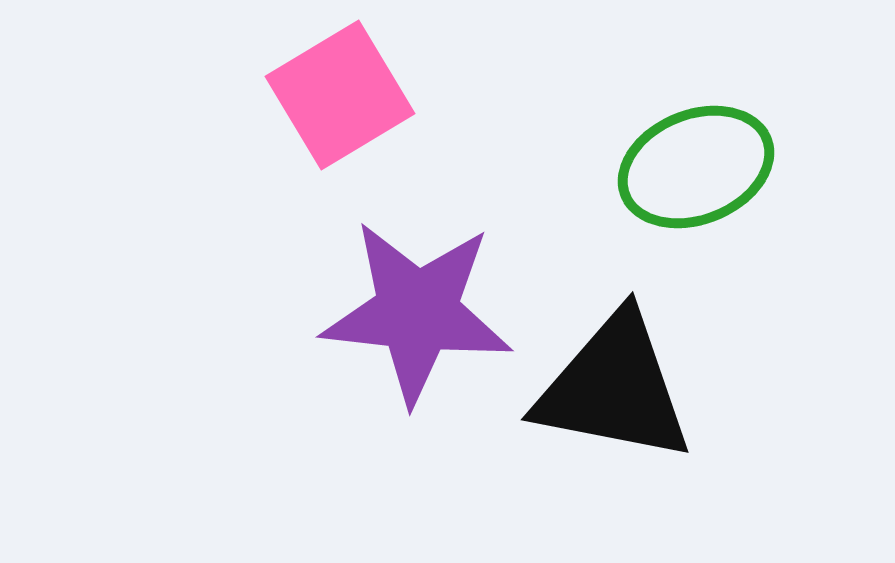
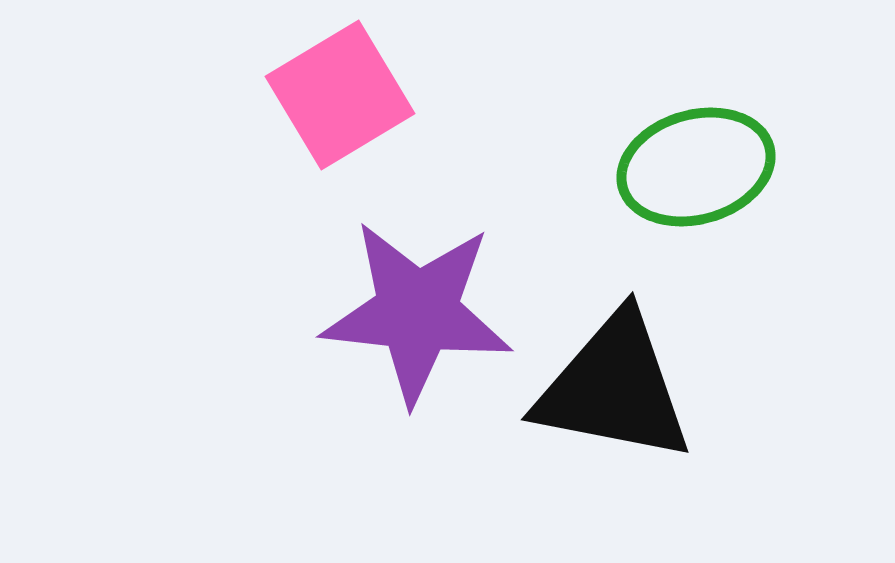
green ellipse: rotated 6 degrees clockwise
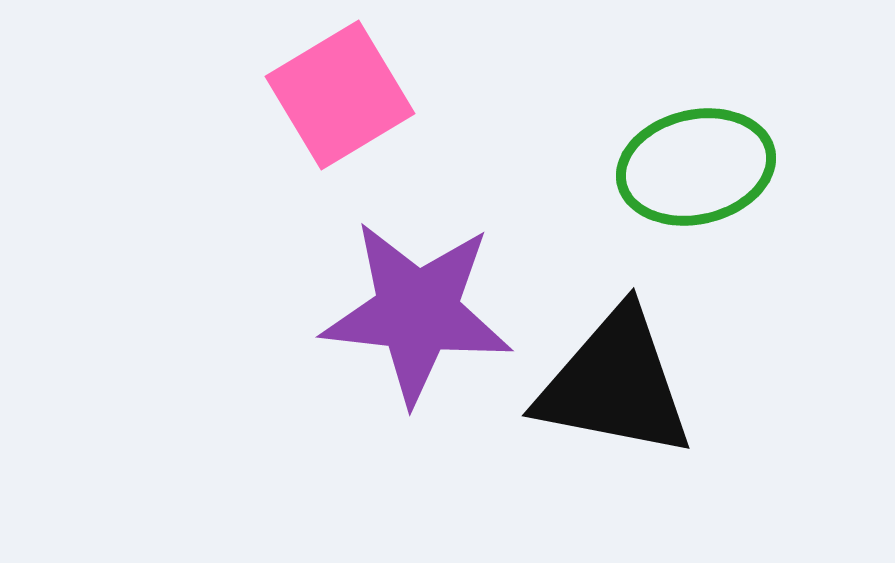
green ellipse: rotated 3 degrees clockwise
black triangle: moved 1 px right, 4 px up
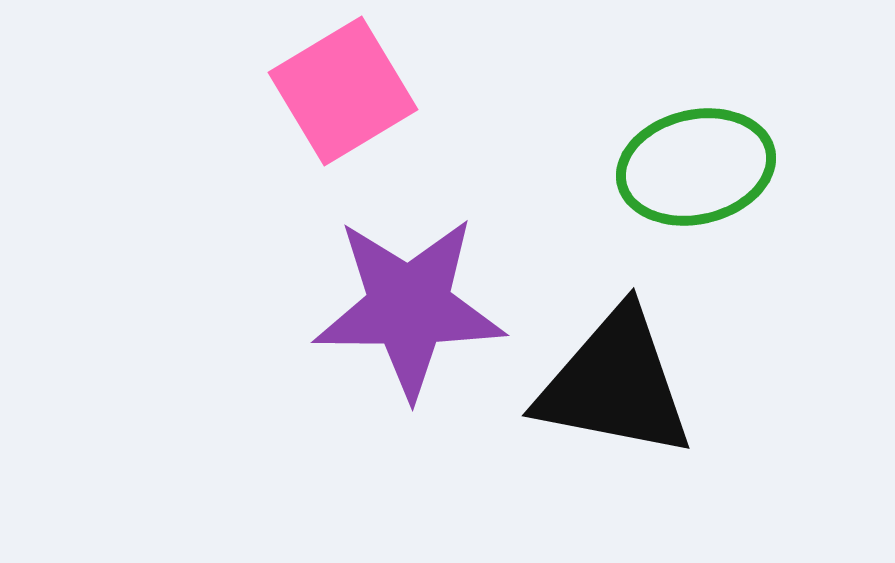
pink square: moved 3 px right, 4 px up
purple star: moved 8 px left, 5 px up; rotated 6 degrees counterclockwise
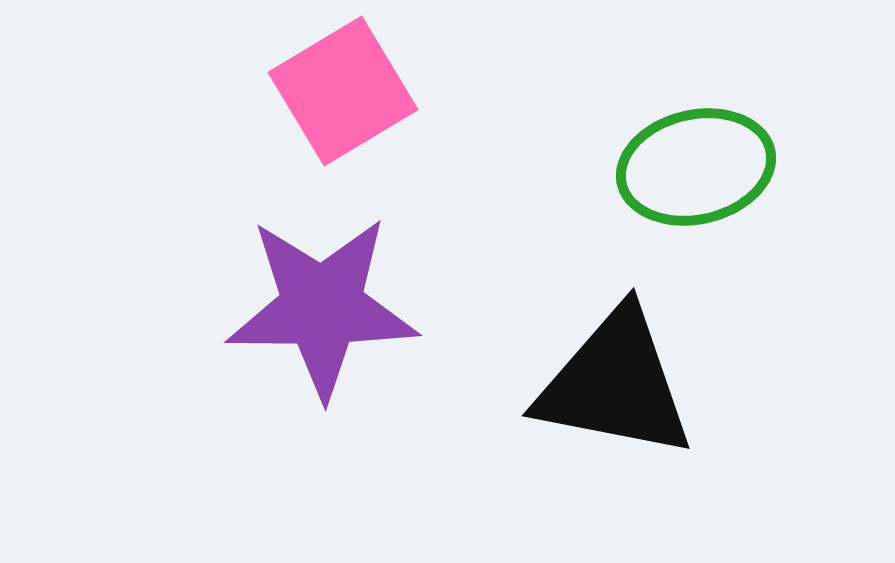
purple star: moved 87 px left
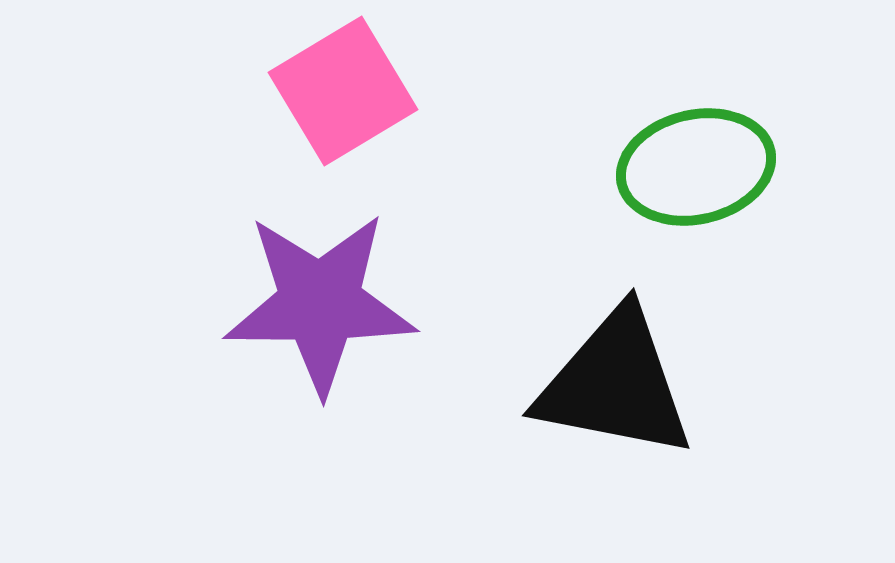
purple star: moved 2 px left, 4 px up
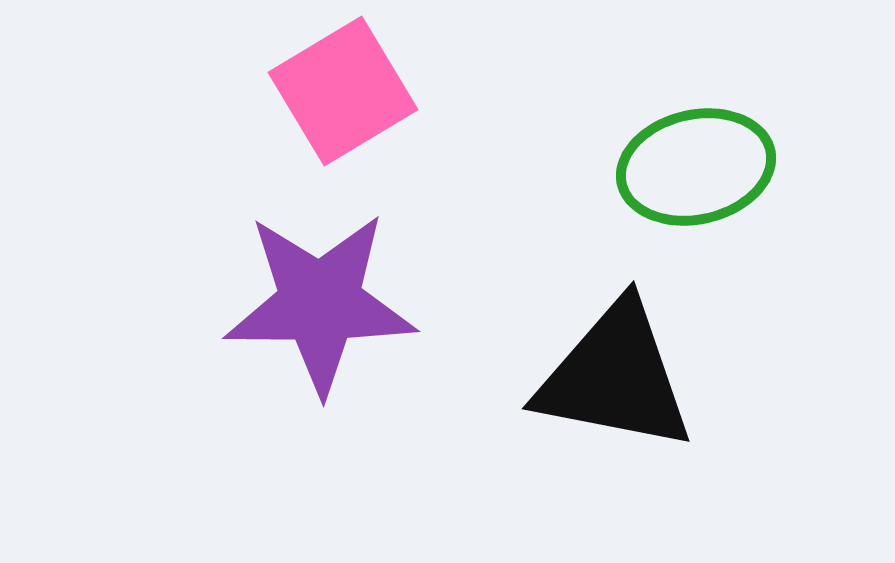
black triangle: moved 7 px up
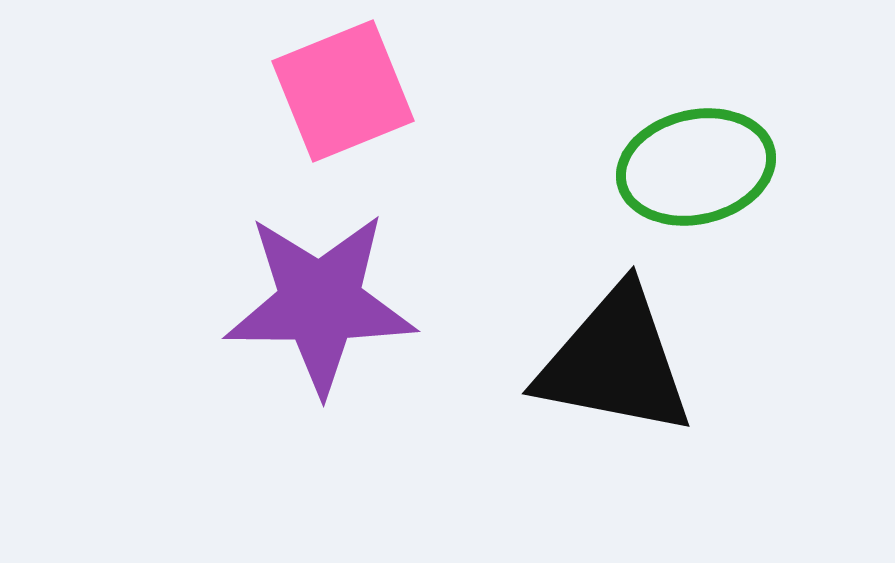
pink square: rotated 9 degrees clockwise
black triangle: moved 15 px up
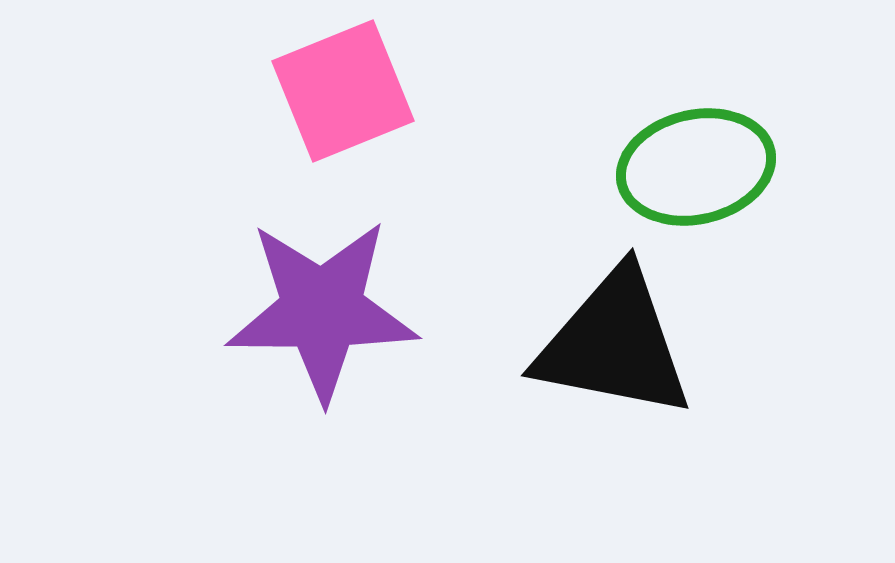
purple star: moved 2 px right, 7 px down
black triangle: moved 1 px left, 18 px up
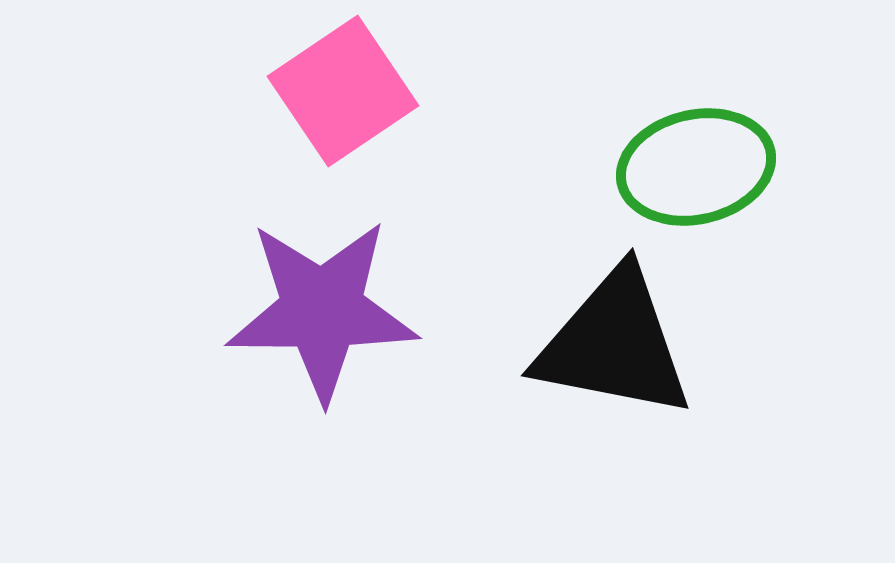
pink square: rotated 12 degrees counterclockwise
